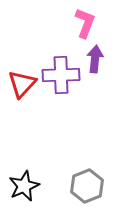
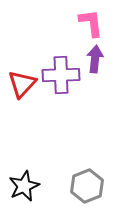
pink L-shape: moved 6 px right; rotated 28 degrees counterclockwise
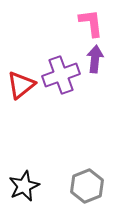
purple cross: rotated 18 degrees counterclockwise
red triangle: moved 1 px left, 1 px down; rotated 8 degrees clockwise
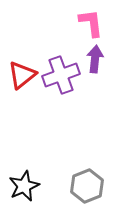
red triangle: moved 1 px right, 10 px up
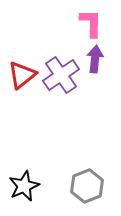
pink L-shape: rotated 8 degrees clockwise
purple cross: rotated 15 degrees counterclockwise
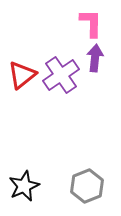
purple arrow: moved 1 px up
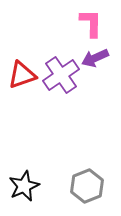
purple arrow: rotated 120 degrees counterclockwise
red triangle: rotated 20 degrees clockwise
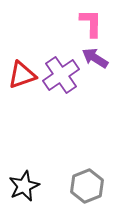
purple arrow: rotated 56 degrees clockwise
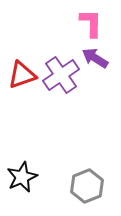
black star: moved 2 px left, 9 px up
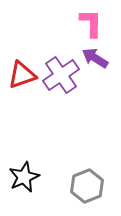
black star: moved 2 px right
